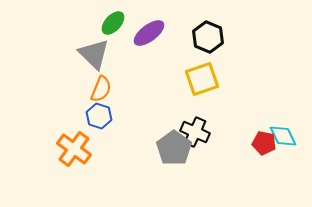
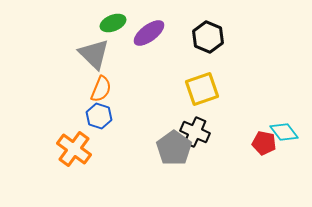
green ellipse: rotated 25 degrees clockwise
yellow square: moved 10 px down
cyan diamond: moved 1 px right, 4 px up; rotated 12 degrees counterclockwise
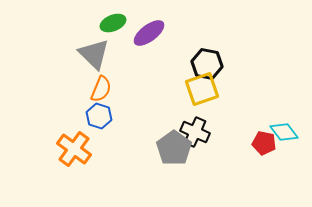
black hexagon: moved 1 px left, 27 px down; rotated 12 degrees counterclockwise
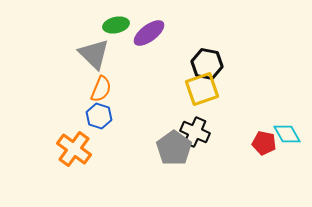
green ellipse: moved 3 px right, 2 px down; rotated 10 degrees clockwise
cyan diamond: moved 3 px right, 2 px down; rotated 8 degrees clockwise
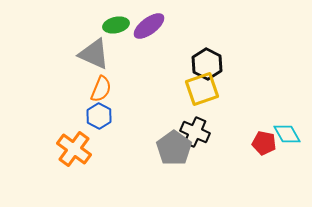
purple ellipse: moved 7 px up
gray triangle: rotated 20 degrees counterclockwise
black hexagon: rotated 16 degrees clockwise
blue hexagon: rotated 10 degrees clockwise
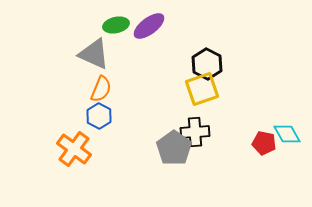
black cross: rotated 28 degrees counterclockwise
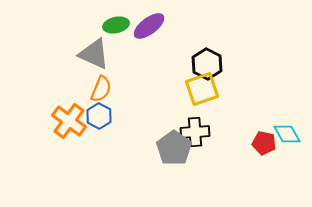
orange cross: moved 5 px left, 28 px up
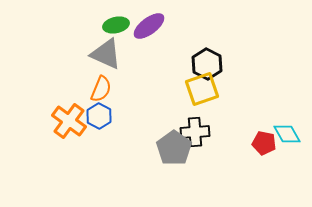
gray triangle: moved 12 px right
